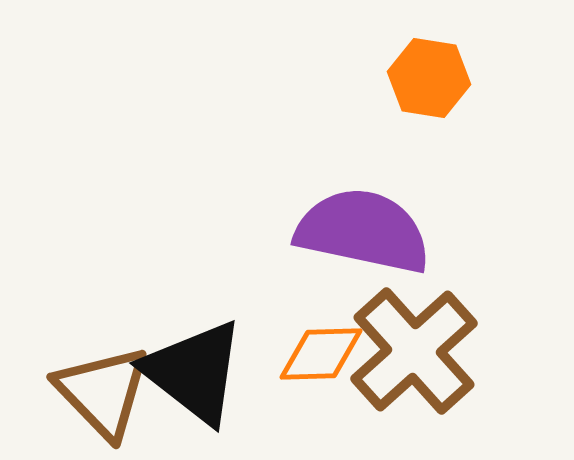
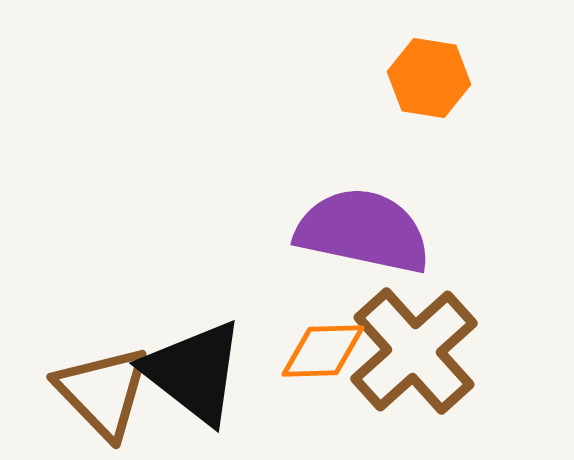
orange diamond: moved 2 px right, 3 px up
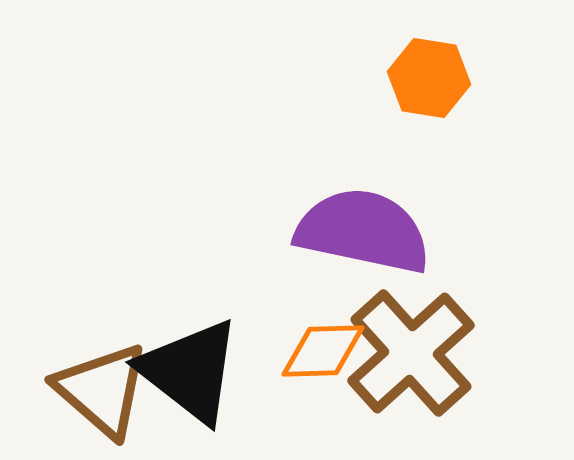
brown cross: moved 3 px left, 2 px down
black triangle: moved 4 px left, 1 px up
brown triangle: moved 1 px left, 2 px up; rotated 5 degrees counterclockwise
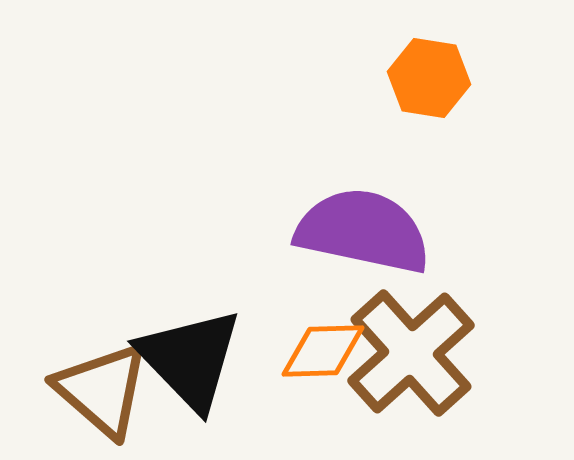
black triangle: moved 12 px up; rotated 8 degrees clockwise
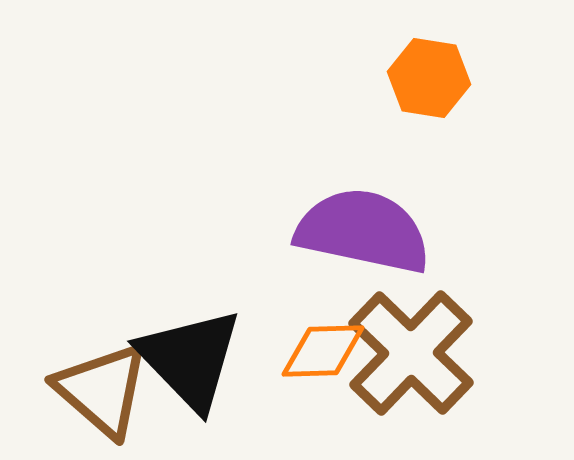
brown cross: rotated 4 degrees counterclockwise
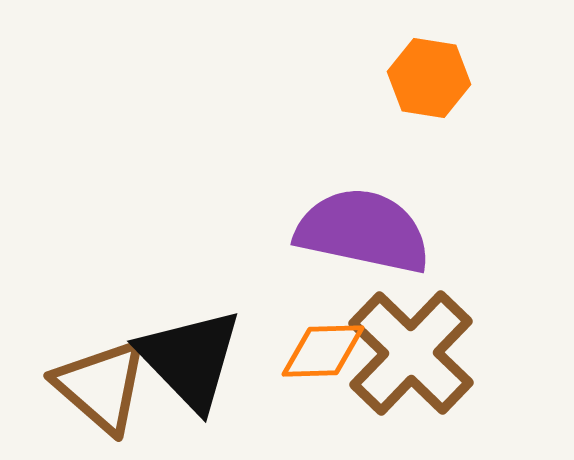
brown triangle: moved 1 px left, 4 px up
